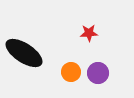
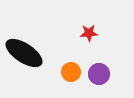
purple circle: moved 1 px right, 1 px down
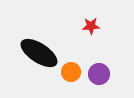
red star: moved 2 px right, 7 px up
black ellipse: moved 15 px right
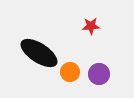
orange circle: moved 1 px left
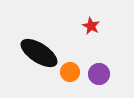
red star: rotated 30 degrees clockwise
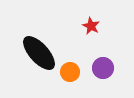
black ellipse: rotated 15 degrees clockwise
purple circle: moved 4 px right, 6 px up
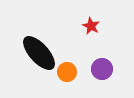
purple circle: moved 1 px left, 1 px down
orange circle: moved 3 px left
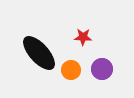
red star: moved 8 px left, 11 px down; rotated 24 degrees counterclockwise
orange circle: moved 4 px right, 2 px up
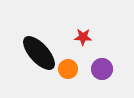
orange circle: moved 3 px left, 1 px up
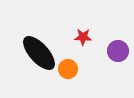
purple circle: moved 16 px right, 18 px up
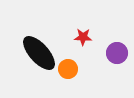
purple circle: moved 1 px left, 2 px down
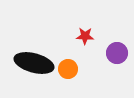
red star: moved 2 px right, 1 px up
black ellipse: moved 5 px left, 10 px down; rotated 33 degrees counterclockwise
